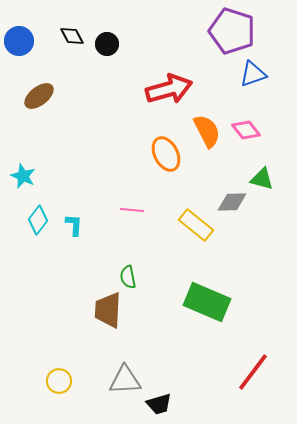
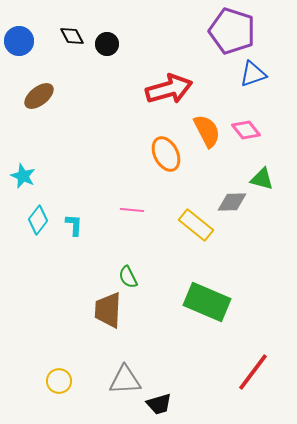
green semicircle: rotated 15 degrees counterclockwise
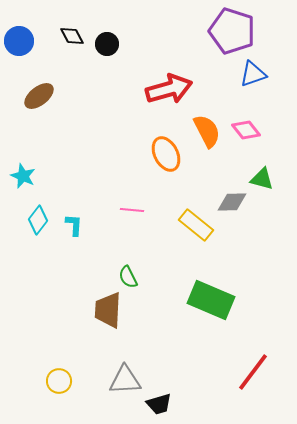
green rectangle: moved 4 px right, 2 px up
